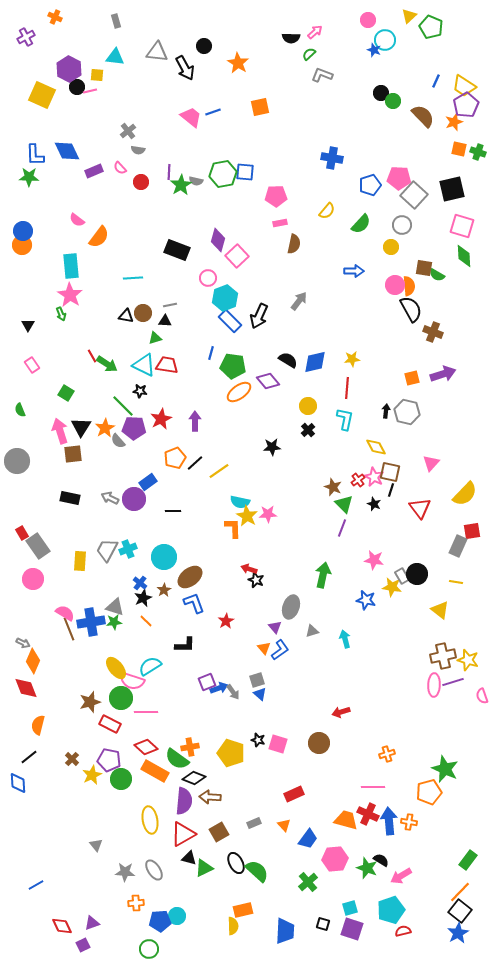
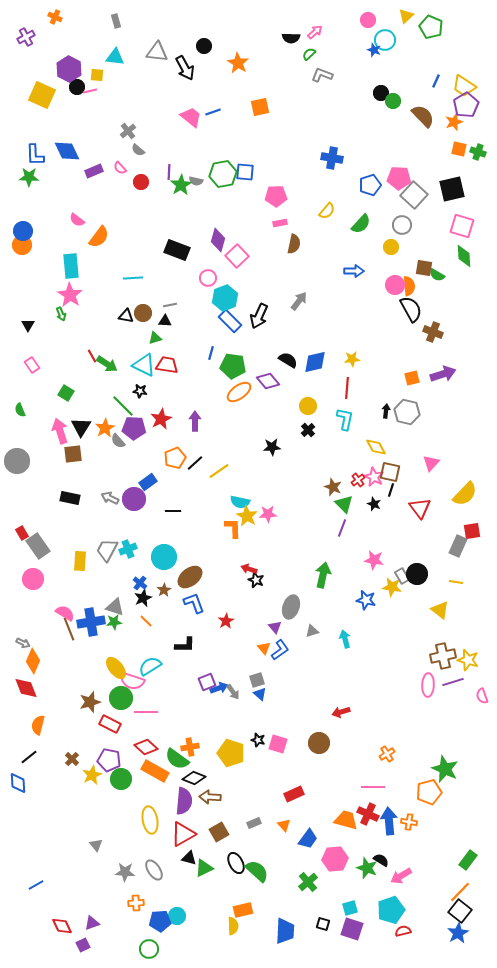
yellow triangle at (409, 16): moved 3 px left
gray semicircle at (138, 150): rotated 32 degrees clockwise
pink ellipse at (434, 685): moved 6 px left
orange cross at (387, 754): rotated 14 degrees counterclockwise
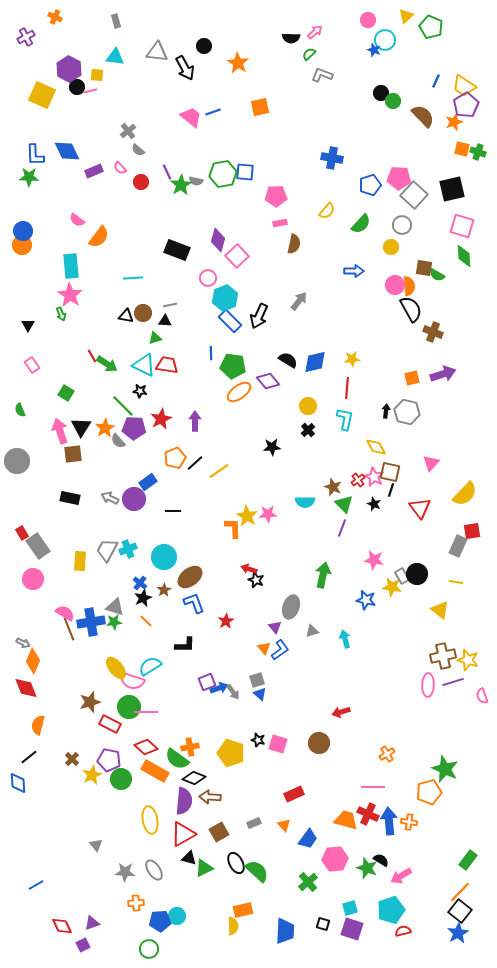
orange square at (459, 149): moved 3 px right
purple line at (169, 172): moved 2 px left; rotated 28 degrees counterclockwise
blue line at (211, 353): rotated 16 degrees counterclockwise
cyan semicircle at (240, 502): moved 65 px right; rotated 12 degrees counterclockwise
green circle at (121, 698): moved 8 px right, 9 px down
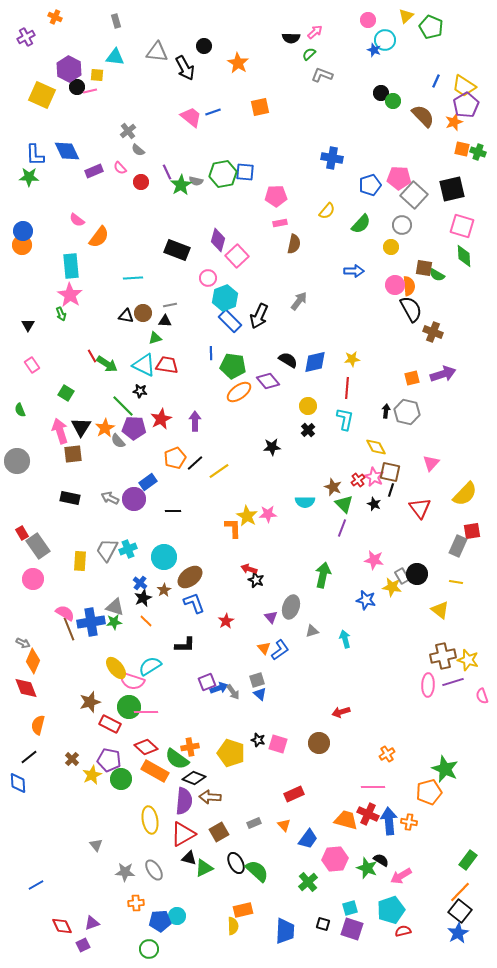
purple triangle at (275, 627): moved 4 px left, 10 px up
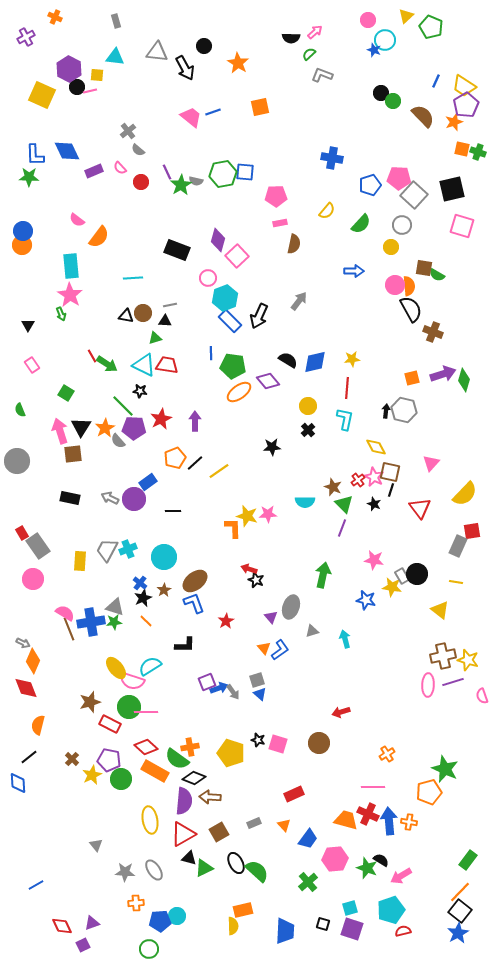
green diamond at (464, 256): moved 124 px down; rotated 20 degrees clockwise
gray hexagon at (407, 412): moved 3 px left, 2 px up
yellow star at (247, 516): rotated 15 degrees counterclockwise
brown ellipse at (190, 577): moved 5 px right, 4 px down
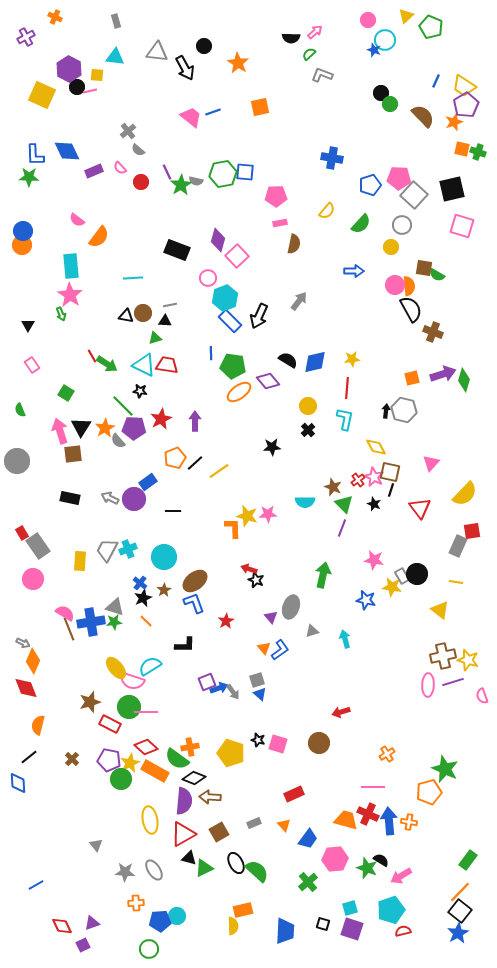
green circle at (393, 101): moved 3 px left, 3 px down
yellow star at (92, 775): moved 38 px right, 12 px up
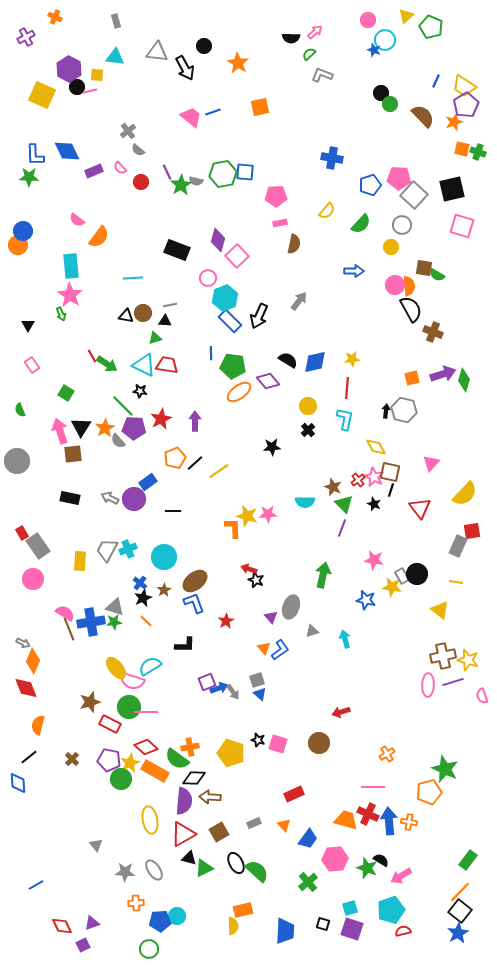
orange circle at (22, 245): moved 4 px left
black diamond at (194, 778): rotated 20 degrees counterclockwise
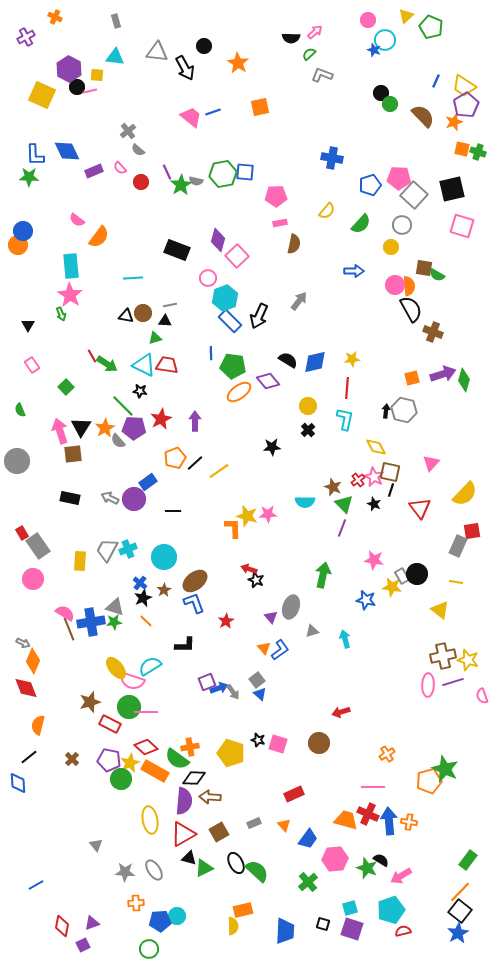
green square at (66, 393): moved 6 px up; rotated 14 degrees clockwise
gray square at (257, 680): rotated 21 degrees counterclockwise
orange pentagon at (429, 792): moved 11 px up
red diamond at (62, 926): rotated 35 degrees clockwise
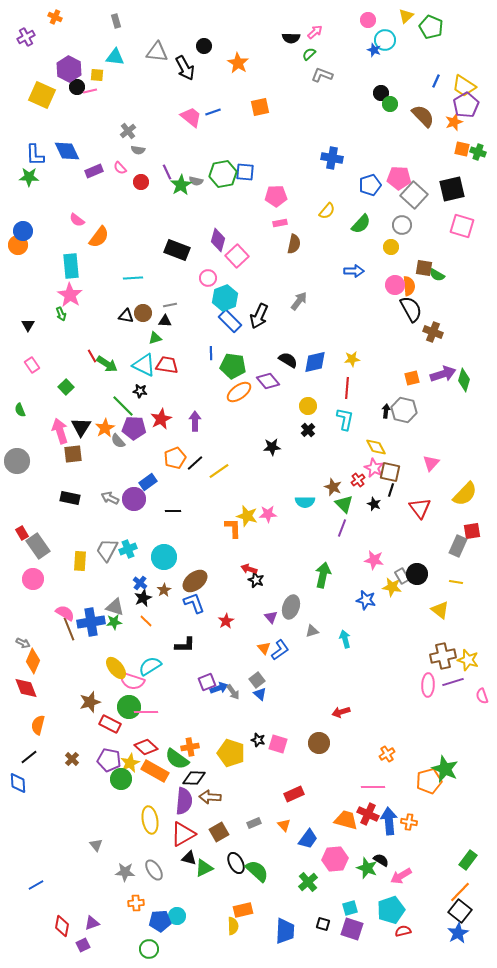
gray semicircle at (138, 150): rotated 32 degrees counterclockwise
pink star at (374, 477): moved 9 px up
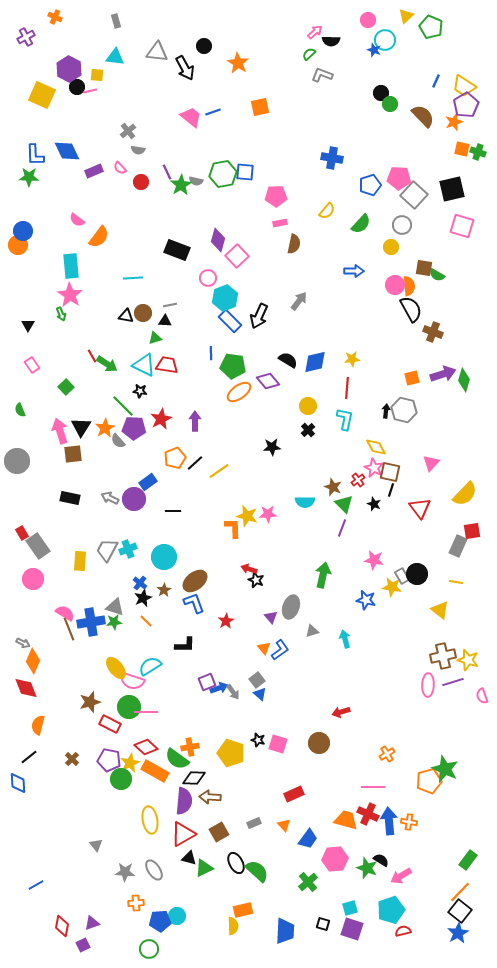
black semicircle at (291, 38): moved 40 px right, 3 px down
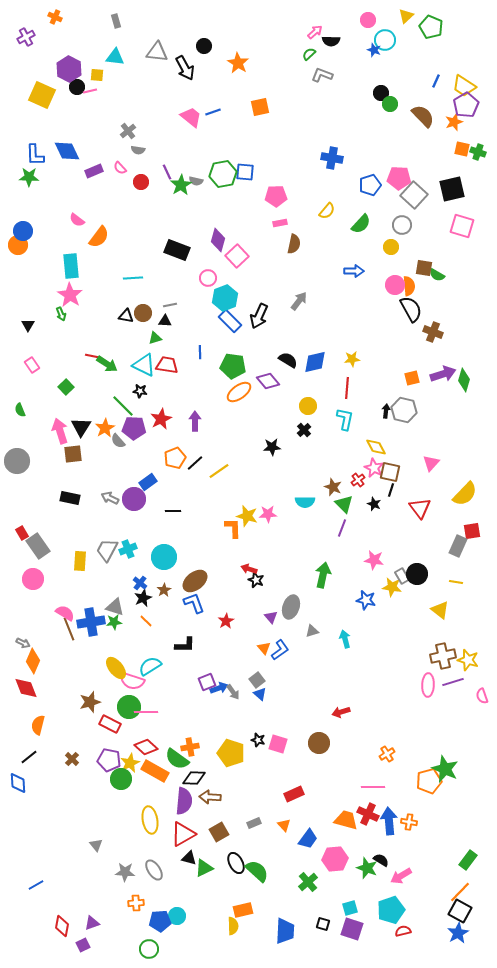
blue line at (211, 353): moved 11 px left, 1 px up
red line at (92, 356): rotated 48 degrees counterclockwise
black cross at (308, 430): moved 4 px left
black square at (460, 911): rotated 10 degrees counterclockwise
